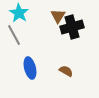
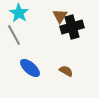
brown triangle: moved 2 px right
blue ellipse: rotated 35 degrees counterclockwise
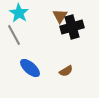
brown semicircle: rotated 120 degrees clockwise
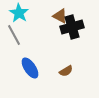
brown triangle: rotated 35 degrees counterclockwise
blue ellipse: rotated 15 degrees clockwise
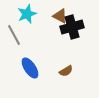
cyan star: moved 8 px right, 1 px down; rotated 18 degrees clockwise
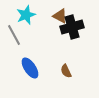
cyan star: moved 1 px left, 1 px down
brown semicircle: rotated 96 degrees clockwise
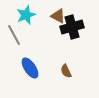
brown triangle: moved 2 px left
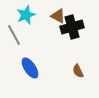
brown semicircle: moved 12 px right
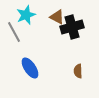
brown triangle: moved 1 px left, 1 px down
gray line: moved 3 px up
brown semicircle: rotated 24 degrees clockwise
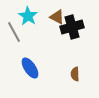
cyan star: moved 2 px right, 1 px down; rotated 18 degrees counterclockwise
brown semicircle: moved 3 px left, 3 px down
